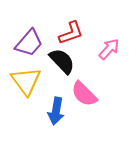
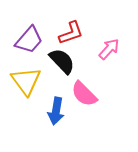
purple trapezoid: moved 3 px up
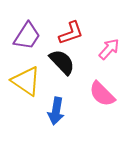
purple trapezoid: moved 2 px left, 4 px up; rotated 8 degrees counterclockwise
black semicircle: moved 1 px down
yellow triangle: rotated 20 degrees counterclockwise
pink semicircle: moved 18 px right
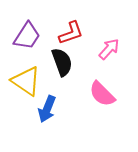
black semicircle: rotated 24 degrees clockwise
blue arrow: moved 9 px left, 2 px up; rotated 12 degrees clockwise
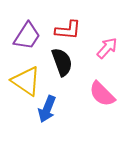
red L-shape: moved 3 px left, 3 px up; rotated 24 degrees clockwise
pink arrow: moved 2 px left, 1 px up
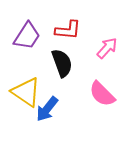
black semicircle: moved 1 px down
yellow triangle: moved 11 px down
blue arrow: rotated 16 degrees clockwise
